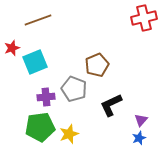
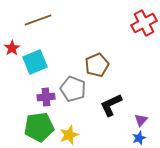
red cross: moved 5 px down; rotated 15 degrees counterclockwise
red star: rotated 14 degrees counterclockwise
gray pentagon: moved 1 px left
green pentagon: moved 1 px left
yellow star: moved 1 px down
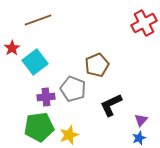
cyan square: rotated 15 degrees counterclockwise
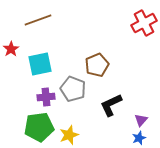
red star: moved 1 px left, 1 px down
cyan square: moved 5 px right, 2 px down; rotated 25 degrees clockwise
